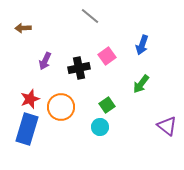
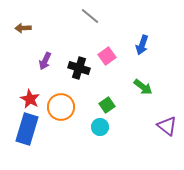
black cross: rotated 30 degrees clockwise
green arrow: moved 2 px right, 3 px down; rotated 90 degrees counterclockwise
red star: rotated 24 degrees counterclockwise
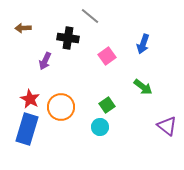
blue arrow: moved 1 px right, 1 px up
black cross: moved 11 px left, 30 px up; rotated 10 degrees counterclockwise
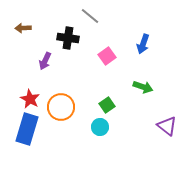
green arrow: rotated 18 degrees counterclockwise
